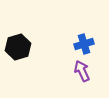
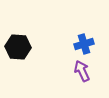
black hexagon: rotated 20 degrees clockwise
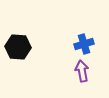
purple arrow: rotated 15 degrees clockwise
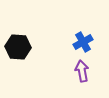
blue cross: moved 1 px left, 2 px up; rotated 12 degrees counterclockwise
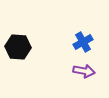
purple arrow: moved 2 px right; rotated 110 degrees clockwise
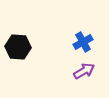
purple arrow: rotated 40 degrees counterclockwise
